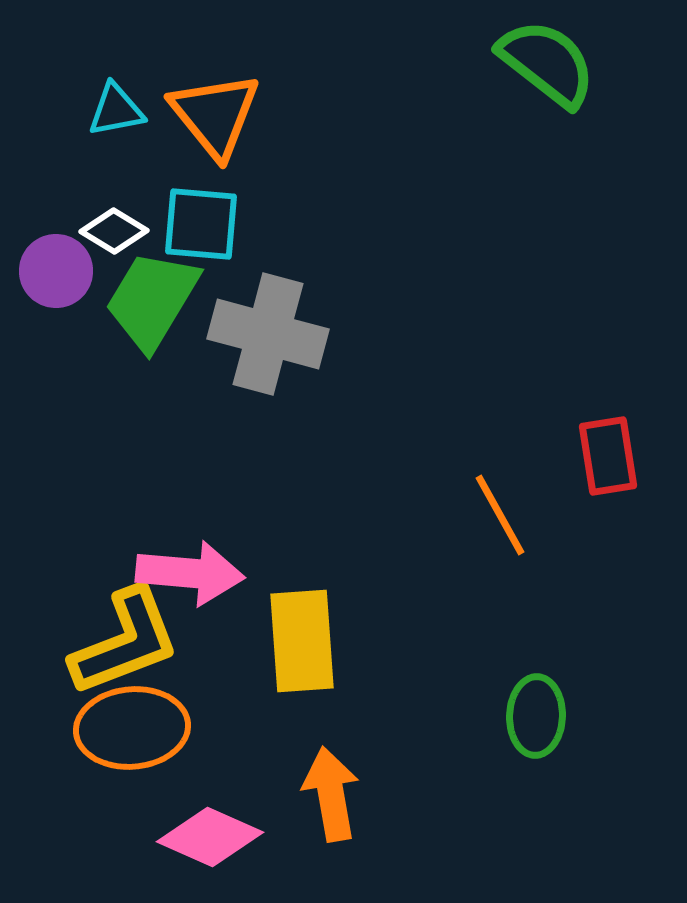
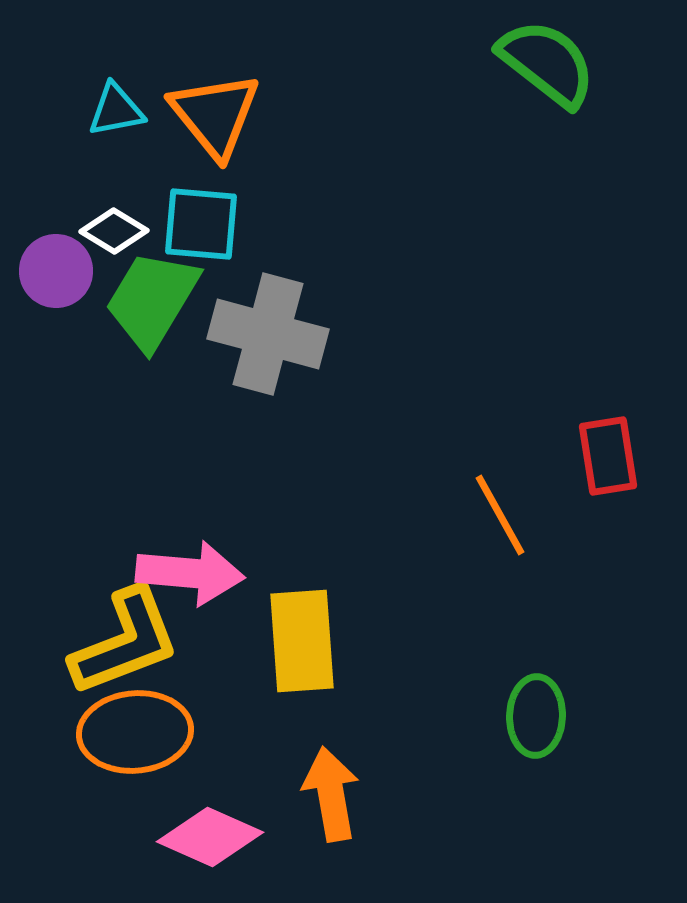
orange ellipse: moved 3 px right, 4 px down
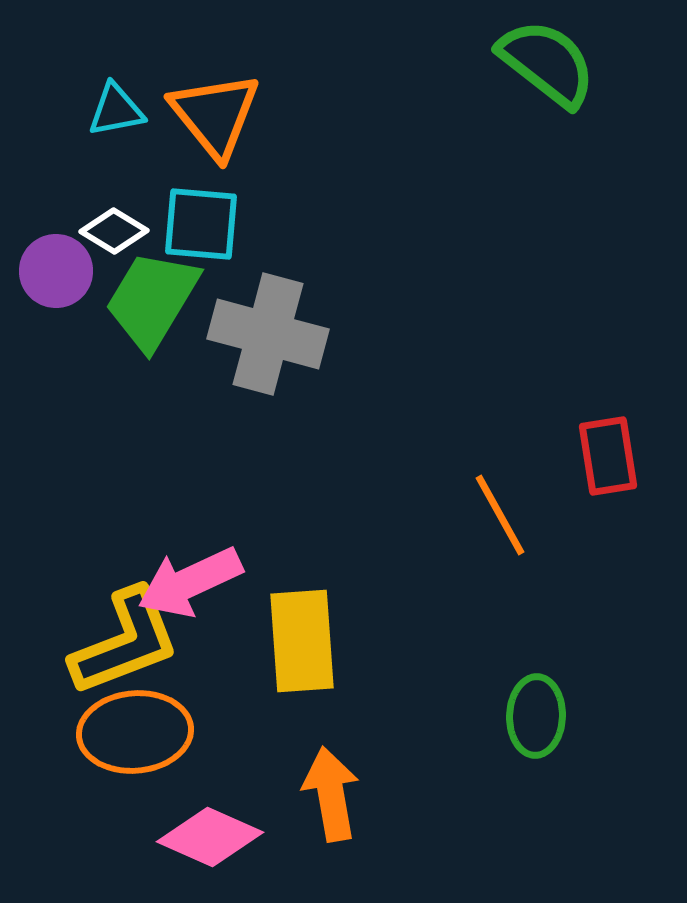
pink arrow: moved 9 px down; rotated 150 degrees clockwise
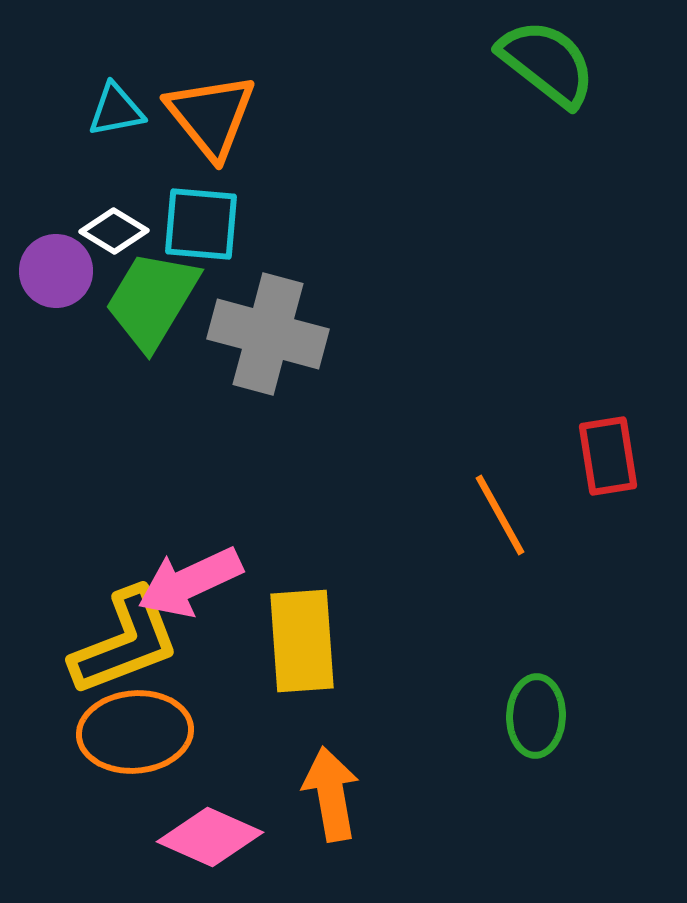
orange triangle: moved 4 px left, 1 px down
